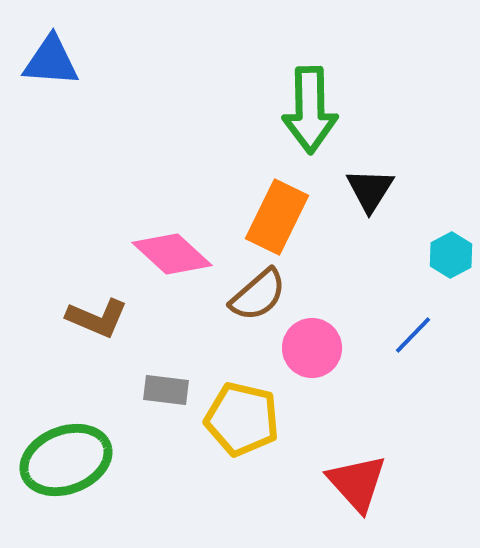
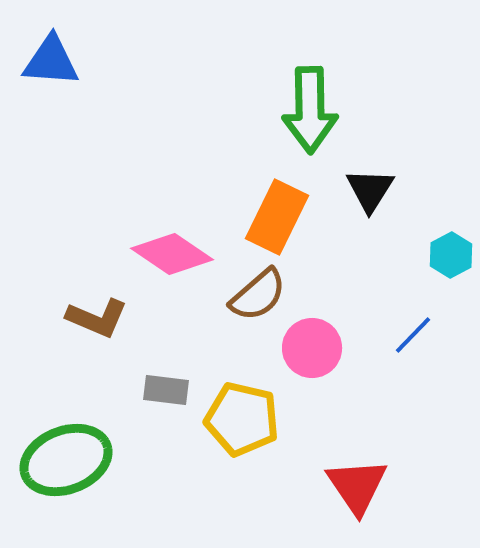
pink diamond: rotated 8 degrees counterclockwise
red triangle: moved 3 px down; rotated 8 degrees clockwise
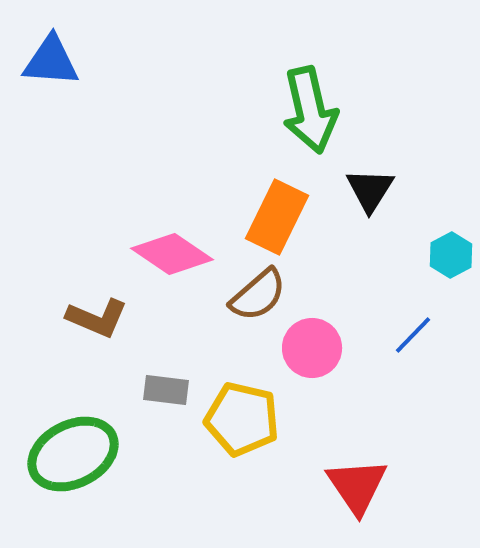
green arrow: rotated 12 degrees counterclockwise
green ellipse: moved 7 px right, 6 px up; rotated 6 degrees counterclockwise
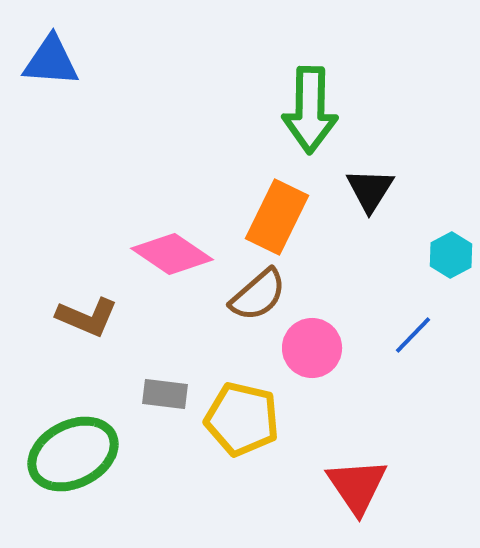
green arrow: rotated 14 degrees clockwise
brown L-shape: moved 10 px left, 1 px up
gray rectangle: moved 1 px left, 4 px down
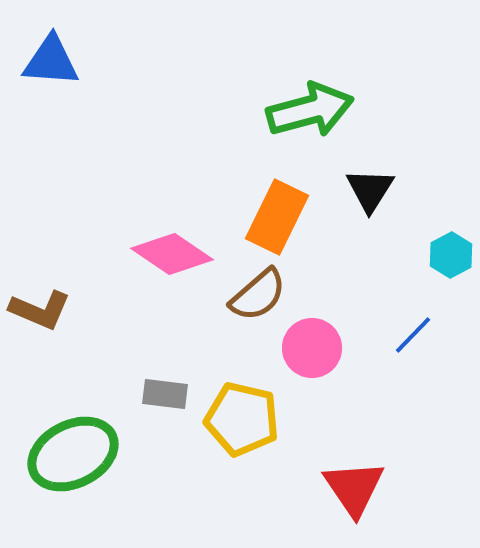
green arrow: rotated 106 degrees counterclockwise
brown L-shape: moved 47 px left, 7 px up
red triangle: moved 3 px left, 2 px down
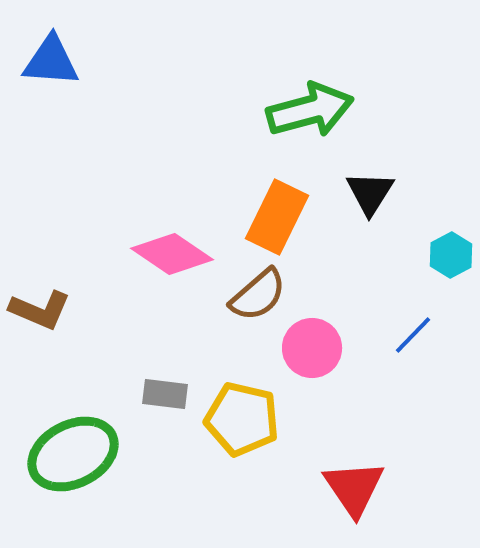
black triangle: moved 3 px down
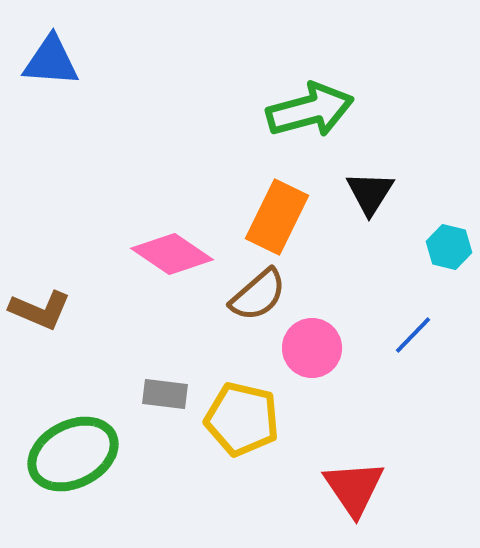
cyan hexagon: moved 2 px left, 8 px up; rotated 18 degrees counterclockwise
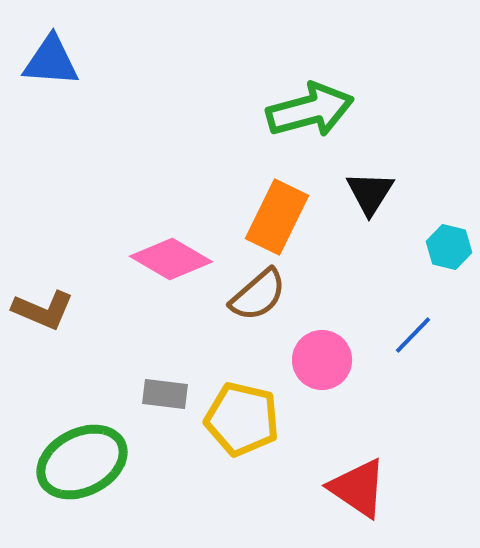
pink diamond: moved 1 px left, 5 px down; rotated 4 degrees counterclockwise
brown L-shape: moved 3 px right
pink circle: moved 10 px right, 12 px down
green ellipse: moved 9 px right, 8 px down
red triangle: moved 4 px right; rotated 22 degrees counterclockwise
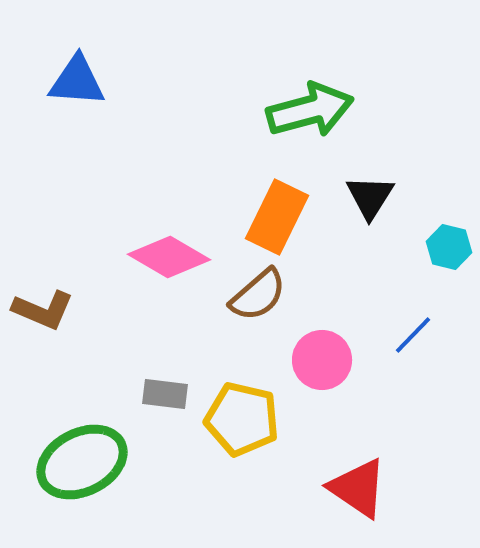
blue triangle: moved 26 px right, 20 px down
black triangle: moved 4 px down
pink diamond: moved 2 px left, 2 px up
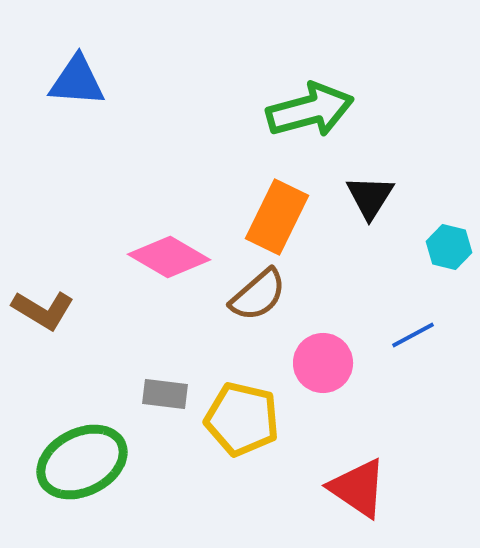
brown L-shape: rotated 8 degrees clockwise
blue line: rotated 18 degrees clockwise
pink circle: moved 1 px right, 3 px down
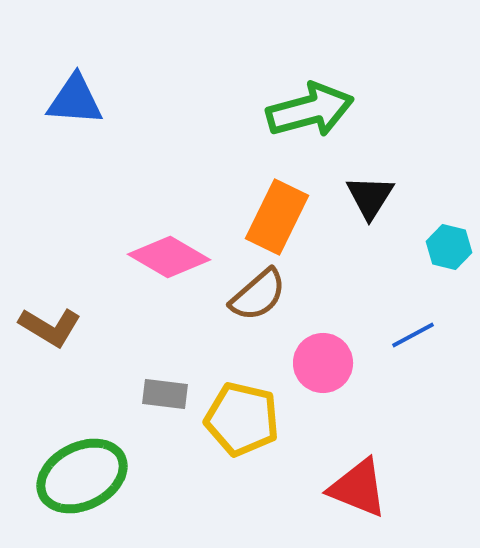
blue triangle: moved 2 px left, 19 px down
brown L-shape: moved 7 px right, 17 px down
green ellipse: moved 14 px down
red triangle: rotated 12 degrees counterclockwise
